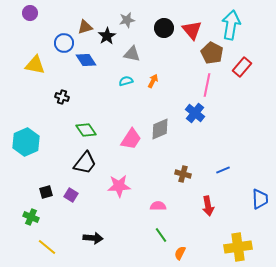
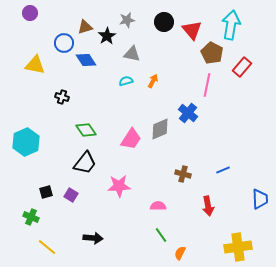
black circle: moved 6 px up
blue cross: moved 7 px left
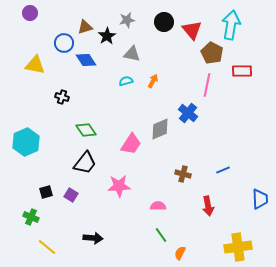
red rectangle: moved 4 px down; rotated 48 degrees clockwise
pink trapezoid: moved 5 px down
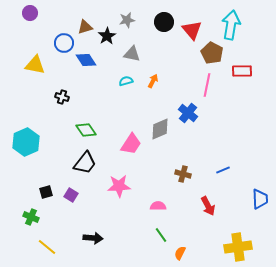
red arrow: rotated 18 degrees counterclockwise
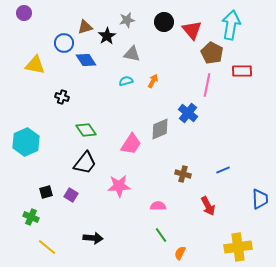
purple circle: moved 6 px left
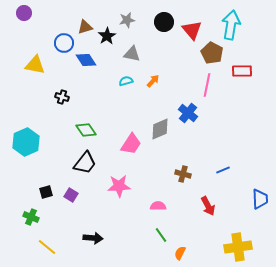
orange arrow: rotated 16 degrees clockwise
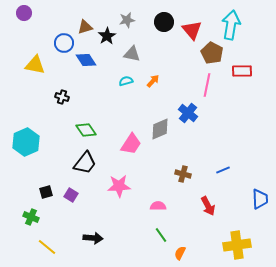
yellow cross: moved 1 px left, 2 px up
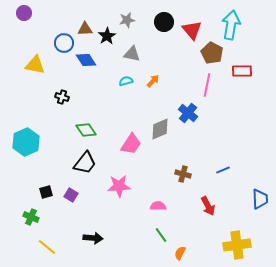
brown triangle: moved 2 px down; rotated 14 degrees clockwise
